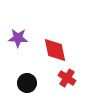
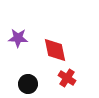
black circle: moved 1 px right, 1 px down
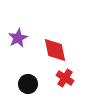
purple star: rotated 30 degrees counterclockwise
red cross: moved 2 px left
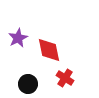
red diamond: moved 6 px left
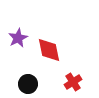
red cross: moved 8 px right, 4 px down; rotated 24 degrees clockwise
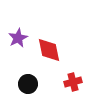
red cross: rotated 18 degrees clockwise
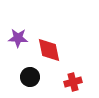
purple star: rotated 30 degrees clockwise
black circle: moved 2 px right, 7 px up
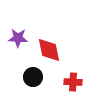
black circle: moved 3 px right
red cross: rotated 18 degrees clockwise
